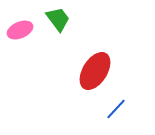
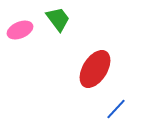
red ellipse: moved 2 px up
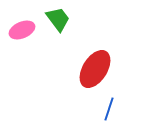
pink ellipse: moved 2 px right
blue line: moved 7 px left; rotated 25 degrees counterclockwise
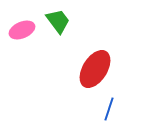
green trapezoid: moved 2 px down
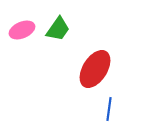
green trapezoid: moved 8 px down; rotated 72 degrees clockwise
blue line: rotated 10 degrees counterclockwise
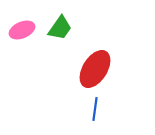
green trapezoid: moved 2 px right, 1 px up
blue line: moved 14 px left
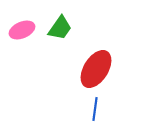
red ellipse: moved 1 px right
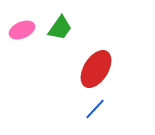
blue line: rotated 35 degrees clockwise
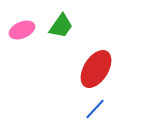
green trapezoid: moved 1 px right, 2 px up
